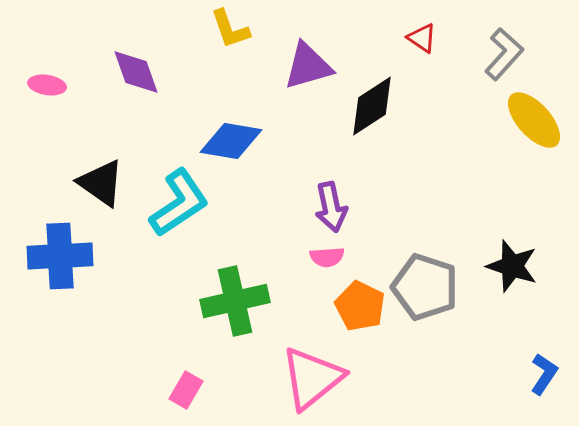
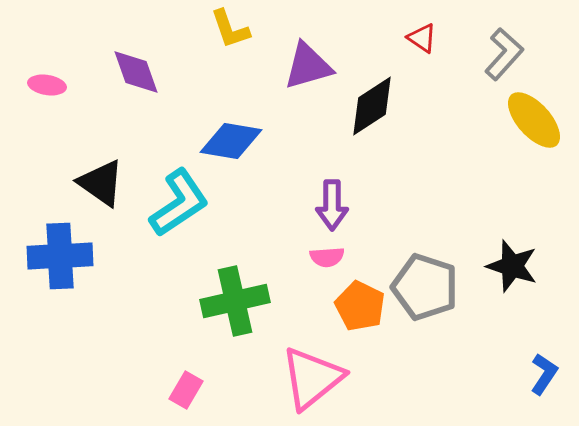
purple arrow: moved 1 px right, 2 px up; rotated 12 degrees clockwise
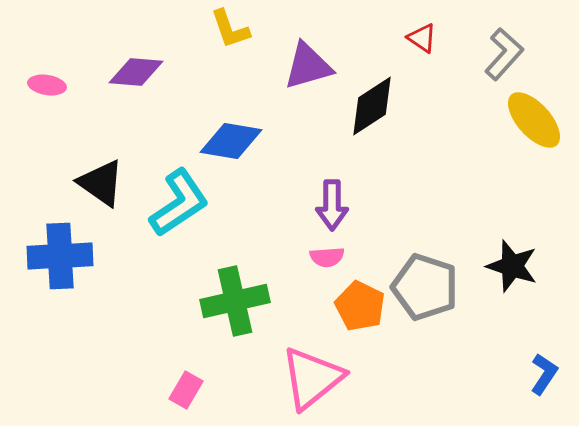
purple diamond: rotated 66 degrees counterclockwise
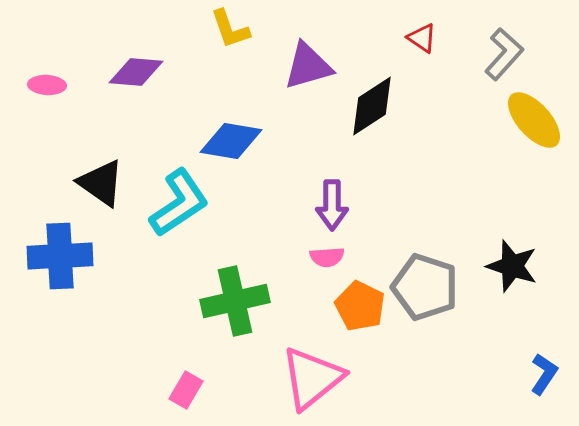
pink ellipse: rotated 6 degrees counterclockwise
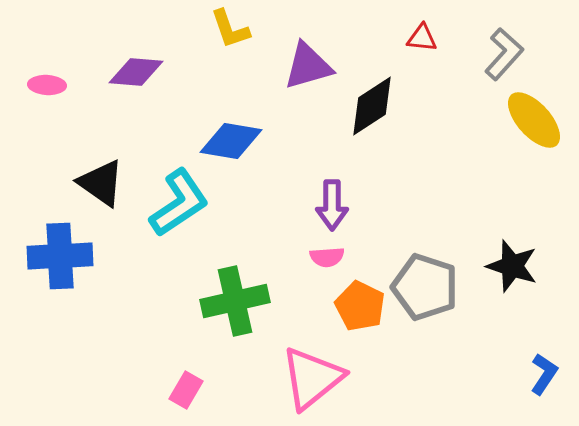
red triangle: rotated 28 degrees counterclockwise
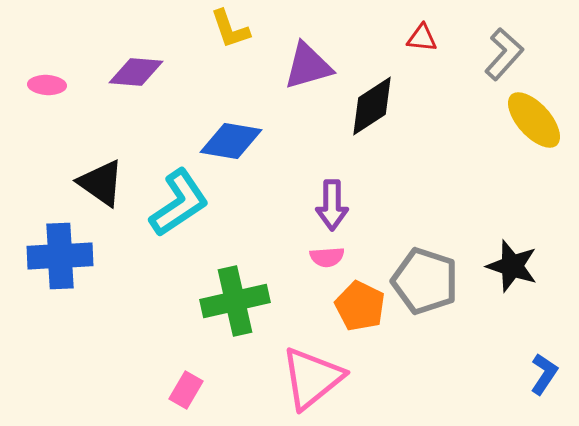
gray pentagon: moved 6 px up
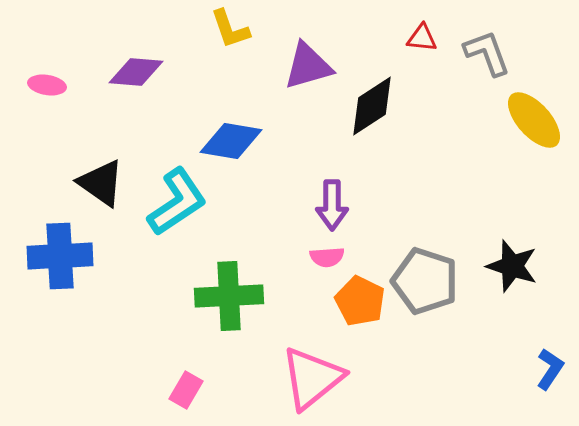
gray L-shape: moved 17 px left, 1 px up; rotated 62 degrees counterclockwise
pink ellipse: rotated 6 degrees clockwise
cyan L-shape: moved 2 px left, 1 px up
green cross: moved 6 px left, 5 px up; rotated 10 degrees clockwise
orange pentagon: moved 5 px up
blue L-shape: moved 6 px right, 5 px up
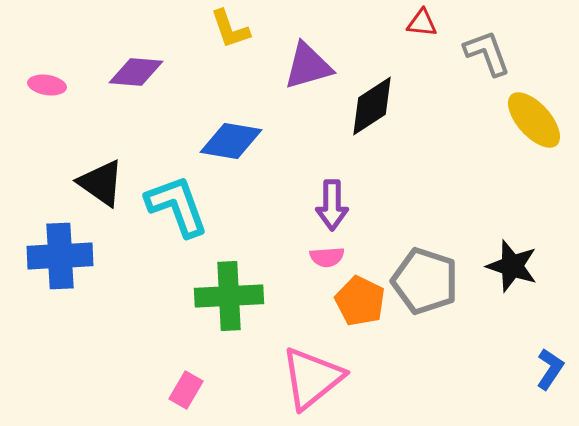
red triangle: moved 15 px up
cyan L-shape: moved 4 px down; rotated 76 degrees counterclockwise
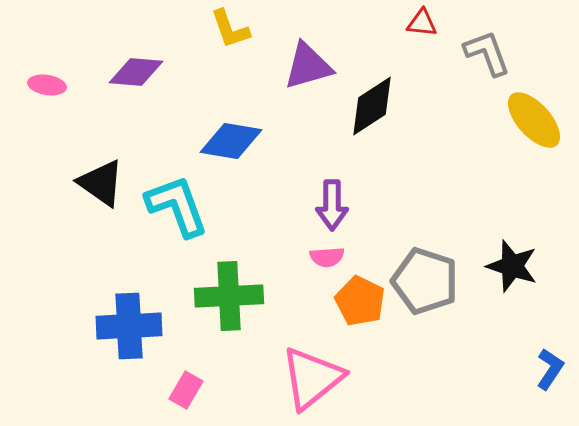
blue cross: moved 69 px right, 70 px down
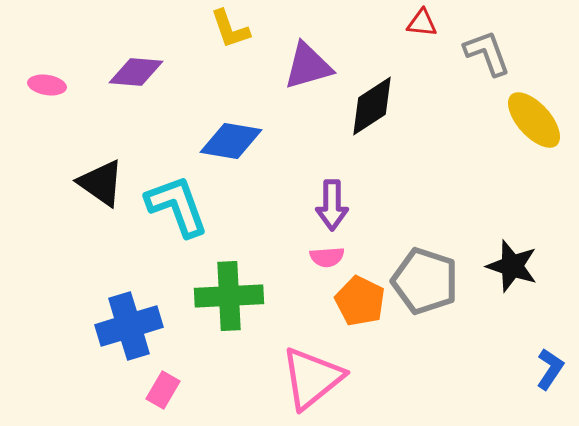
blue cross: rotated 14 degrees counterclockwise
pink rectangle: moved 23 px left
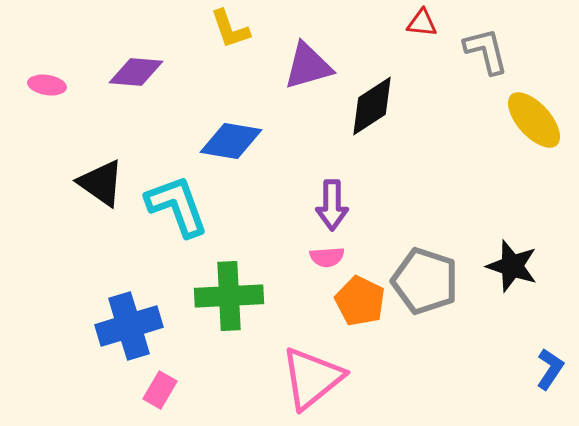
gray L-shape: moved 1 px left, 2 px up; rotated 6 degrees clockwise
pink rectangle: moved 3 px left
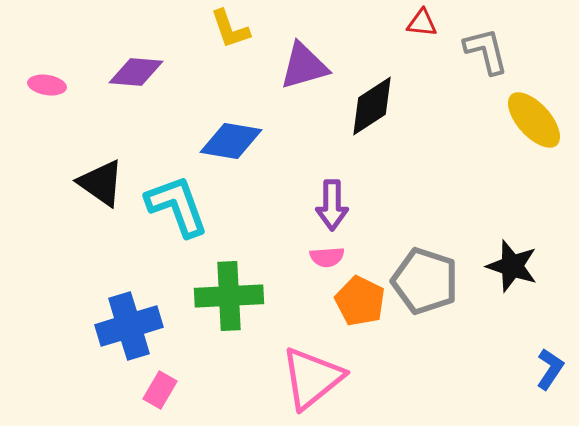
purple triangle: moved 4 px left
